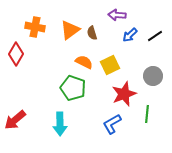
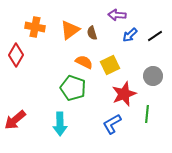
red diamond: moved 1 px down
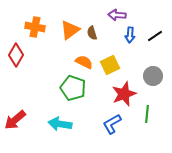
blue arrow: rotated 42 degrees counterclockwise
cyan arrow: rotated 100 degrees clockwise
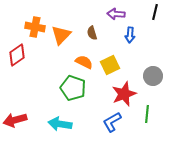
purple arrow: moved 1 px left, 1 px up
orange triangle: moved 9 px left, 5 px down; rotated 10 degrees counterclockwise
black line: moved 24 px up; rotated 42 degrees counterclockwise
red diamond: moved 1 px right; rotated 25 degrees clockwise
red arrow: rotated 25 degrees clockwise
blue L-shape: moved 2 px up
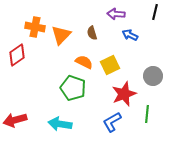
blue arrow: rotated 112 degrees clockwise
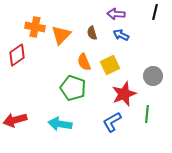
blue arrow: moved 9 px left
orange semicircle: rotated 138 degrees counterclockwise
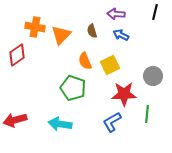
brown semicircle: moved 2 px up
orange semicircle: moved 1 px right, 1 px up
red star: rotated 20 degrees clockwise
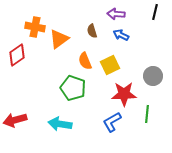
orange triangle: moved 2 px left, 4 px down; rotated 10 degrees clockwise
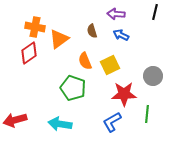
red diamond: moved 12 px right, 2 px up
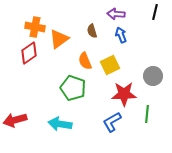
blue arrow: rotated 42 degrees clockwise
